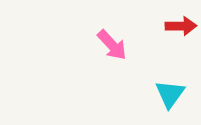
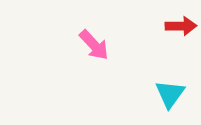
pink arrow: moved 18 px left
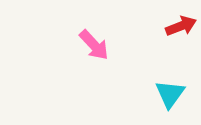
red arrow: rotated 20 degrees counterclockwise
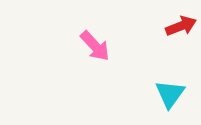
pink arrow: moved 1 px right, 1 px down
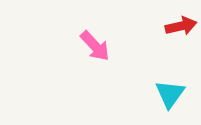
red arrow: rotated 8 degrees clockwise
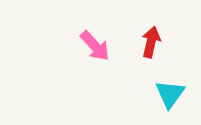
red arrow: moved 30 px left, 16 px down; rotated 64 degrees counterclockwise
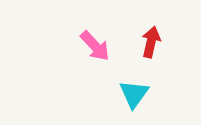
cyan triangle: moved 36 px left
